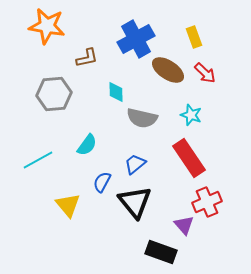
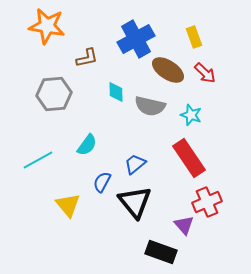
gray semicircle: moved 8 px right, 12 px up
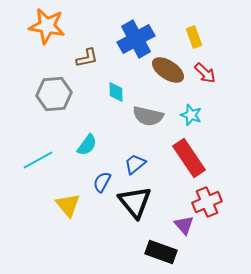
gray semicircle: moved 2 px left, 10 px down
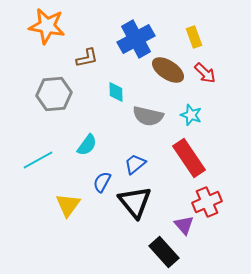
yellow triangle: rotated 16 degrees clockwise
black rectangle: moved 3 px right; rotated 28 degrees clockwise
